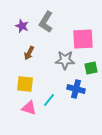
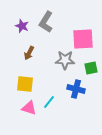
cyan line: moved 2 px down
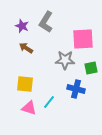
brown arrow: moved 3 px left, 5 px up; rotated 96 degrees clockwise
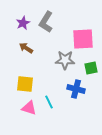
purple star: moved 1 px right, 3 px up; rotated 24 degrees clockwise
cyan line: rotated 64 degrees counterclockwise
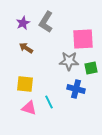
gray star: moved 4 px right, 1 px down
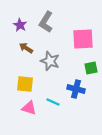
purple star: moved 3 px left, 2 px down; rotated 16 degrees counterclockwise
gray star: moved 19 px left; rotated 18 degrees clockwise
cyan line: moved 4 px right; rotated 40 degrees counterclockwise
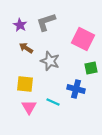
gray L-shape: rotated 40 degrees clockwise
pink square: rotated 30 degrees clockwise
pink triangle: moved 1 px up; rotated 42 degrees clockwise
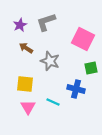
purple star: rotated 16 degrees clockwise
pink triangle: moved 1 px left
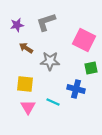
purple star: moved 3 px left; rotated 16 degrees clockwise
pink square: moved 1 px right, 1 px down
gray star: rotated 18 degrees counterclockwise
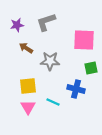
pink square: rotated 25 degrees counterclockwise
yellow square: moved 3 px right, 2 px down; rotated 12 degrees counterclockwise
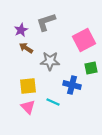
purple star: moved 4 px right, 5 px down; rotated 16 degrees counterclockwise
pink square: rotated 30 degrees counterclockwise
blue cross: moved 4 px left, 4 px up
pink triangle: rotated 14 degrees counterclockwise
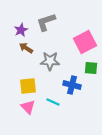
pink square: moved 1 px right, 2 px down
green square: rotated 16 degrees clockwise
